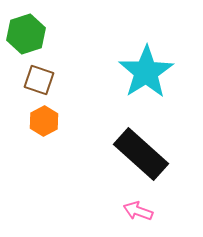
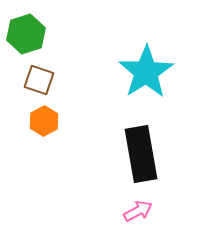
black rectangle: rotated 38 degrees clockwise
pink arrow: rotated 132 degrees clockwise
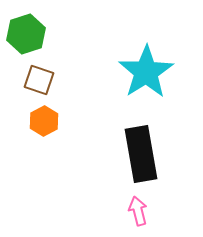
pink arrow: rotated 76 degrees counterclockwise
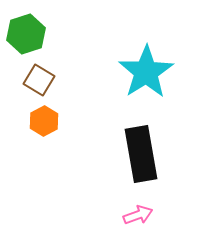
brown square: rotated 12 degrees clockwise
pink arrow: moved 4 px down; rotated 84 degrees clockwise
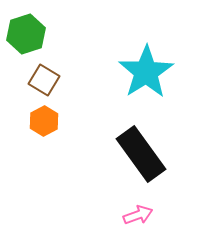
brown square: moved 5 px right
black rectangle: rotated 26 degrees counterclockwise
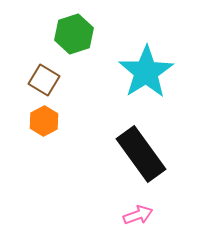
green hexagon: moved 48 px right
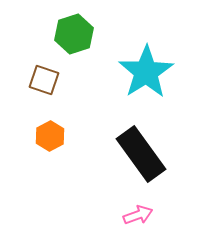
brown square: rotated 12 degrees counterclockwise
orange hexagon: moved 6 px right, 15 px down
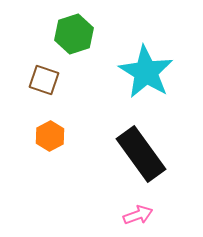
cyan star: rotated 8 degrees counterclockwise
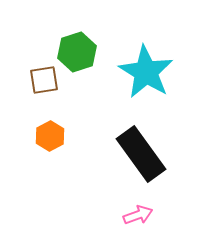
green hexagon: moved 3 px right, 18 px down
brown square: rotated 28 degrees counterclockwise
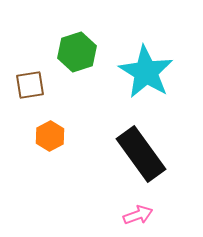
brown square: moved 14 px left, 5 px down
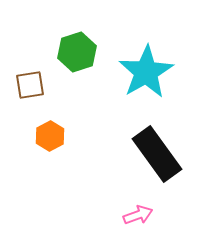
cyan star: rotated 10 degrees clockwise
black rectangle: moved 16 px right
